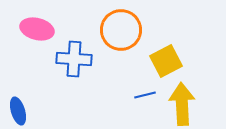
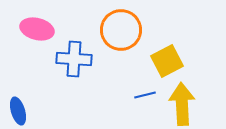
yellow square: moved 1 px right
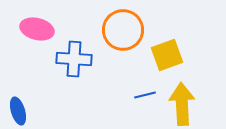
orange circle: moved 2 px right
yellow square: moved 6 px up; rotated 8 degrees clockwise
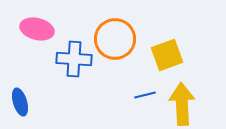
orange circle: moved 8 px left, 9 px down
blue ellipse: moved 2 px right, 9 px up
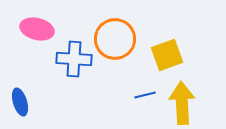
yellow arrow: moved 1 px up
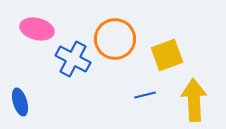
blue cross: moved 1 px left; rotated 24 degrees clockwise
yellow arrow: moved 12 px right, 3 px up
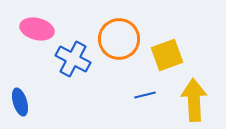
orange circle: moved 4 px right
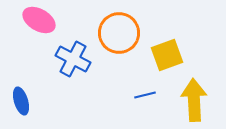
pink ellipse: moved 2 px right, 9 px up; rotated 16 degrees clockwise
orange circle: moved 6 px up
blue ellipse: moved 1 px right, 1 px up
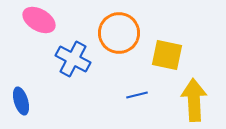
yellow square: rotated 32 degrees clockwise
blue line: moved 8 px left
